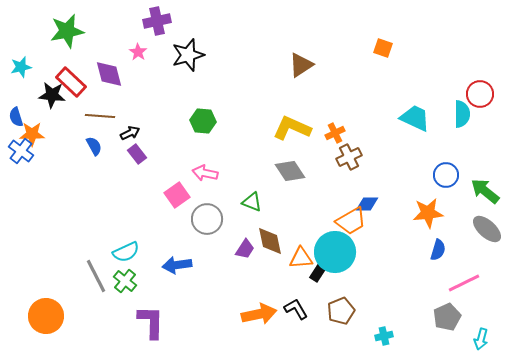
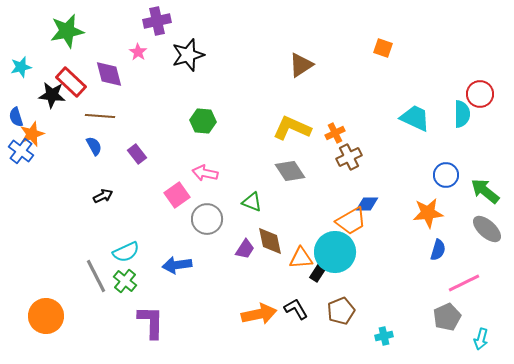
black arrow at (130, 133): moved 27 px left, 63 px down
orange star at (32, 134): rotated 20 degrees counterclockwise
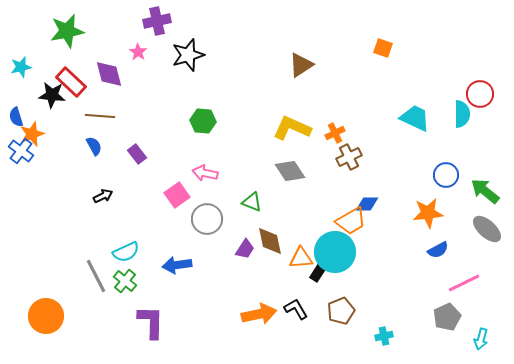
blue semicircle at (438, 250): rotated 45 degrees clockwise
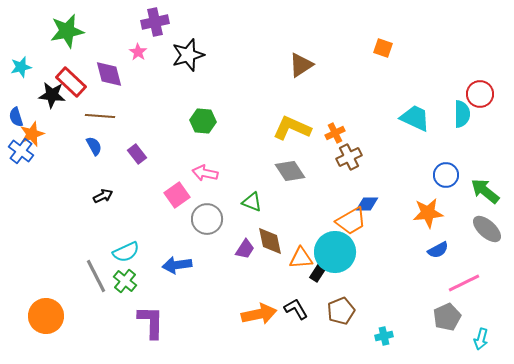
purple cross at (157, 21): moved 2 px left, 1 px down
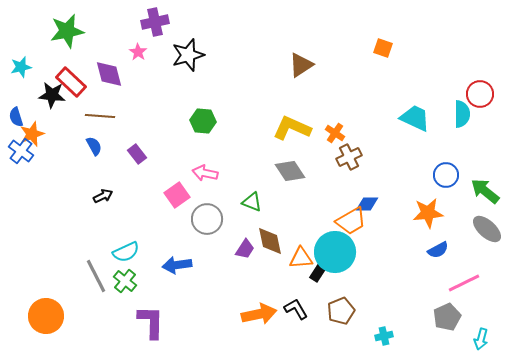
orange cross at (335, 133): rotated 30 degrees counterclockwise
